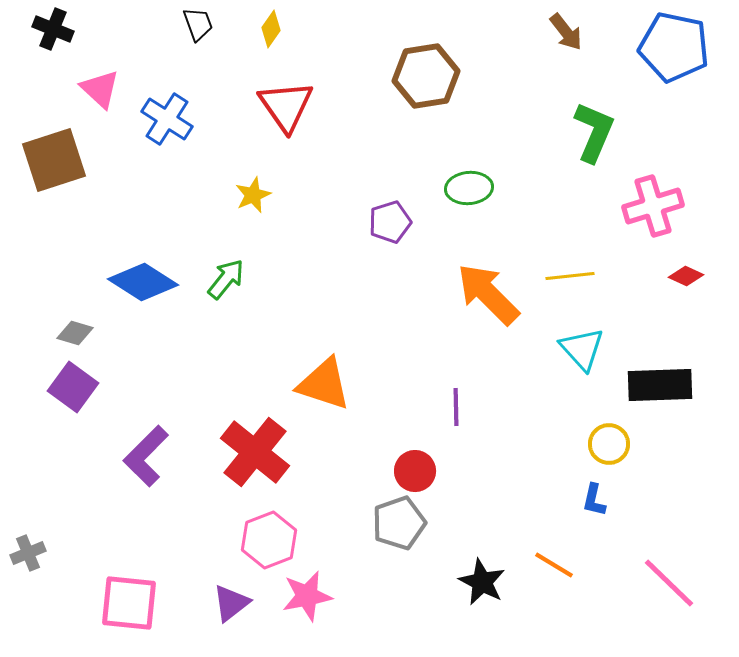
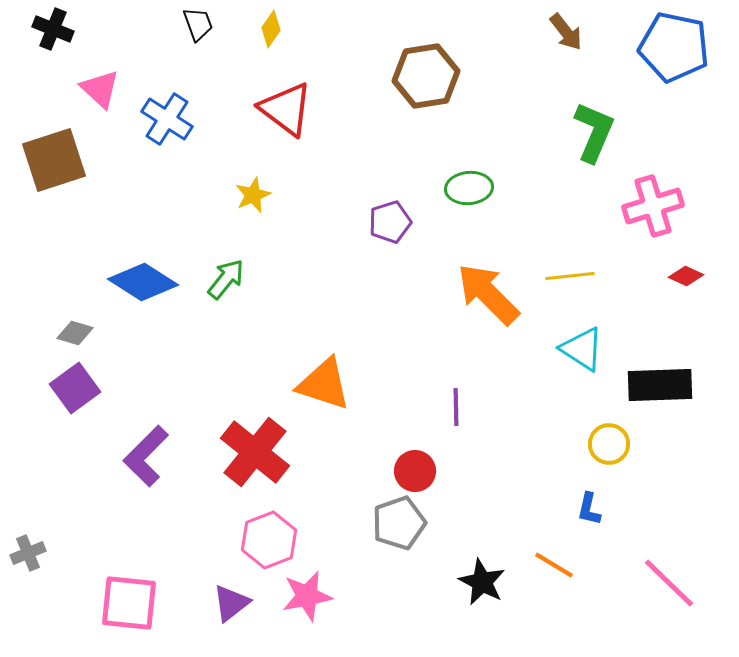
red triangle: moved 3 px down; rotated 18 degrees counterclockwise
cyan triangle: rotated 15 degrees counterclockwise
purple square: moved 2 px right, 1 px down; rotated 18 degrees clockwise
blue L-shape: moved 5 px left, 9 px down
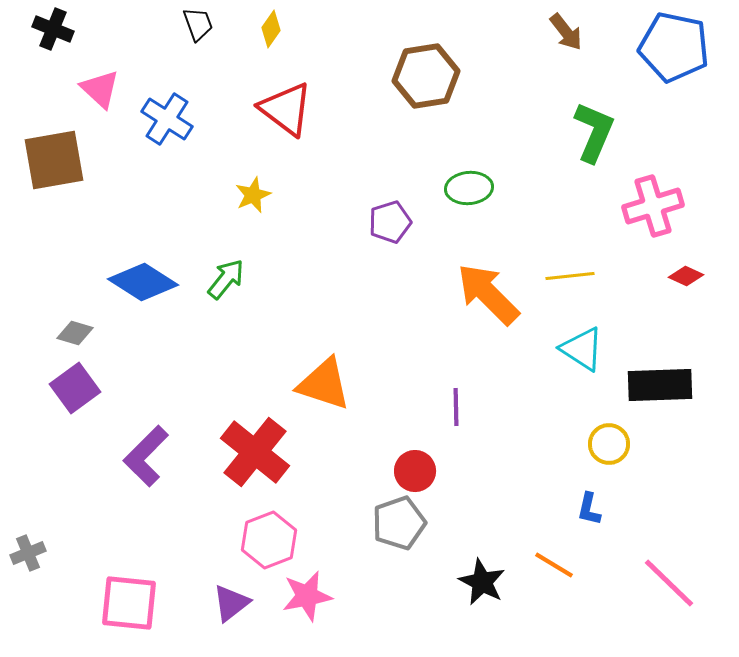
brown square: rotated 8 degrees clockwise
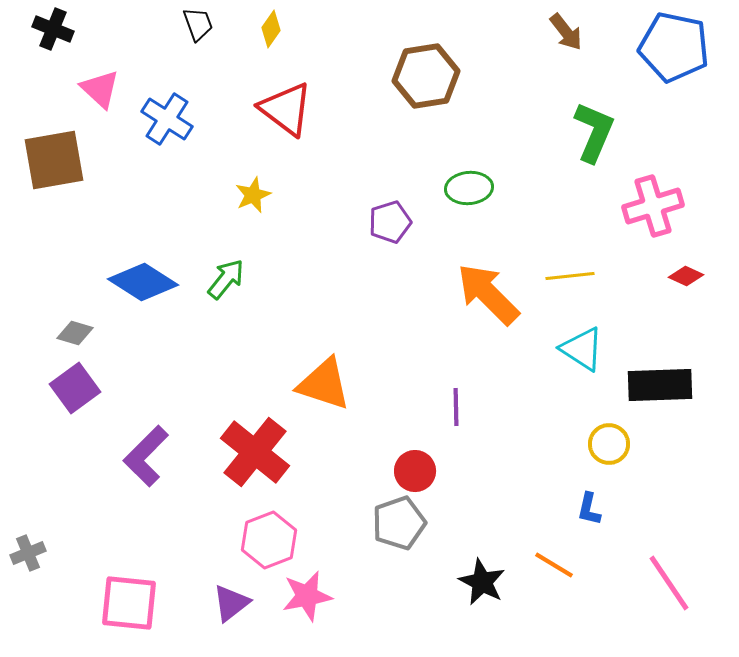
pink line: rotated 12 degrees clockwise
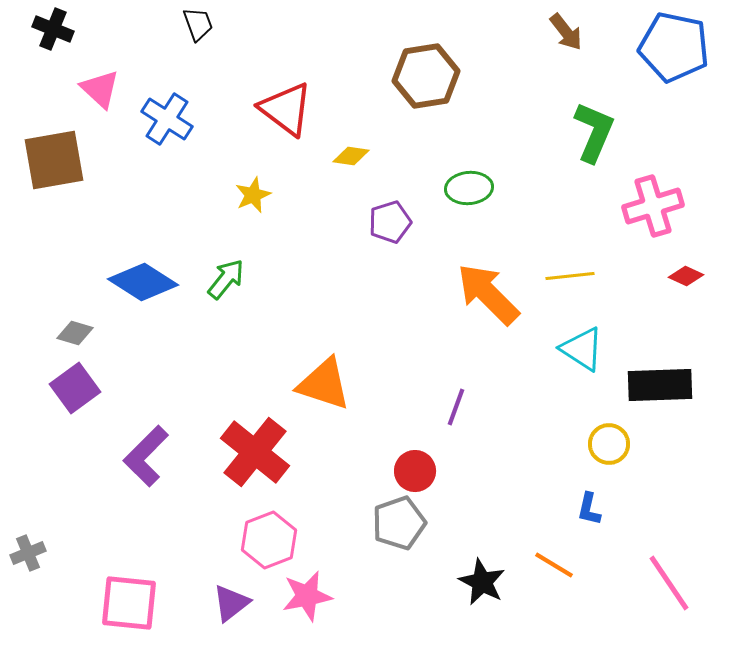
yellow diamond: moved 80 px right, 127 px down; rotated 63 degrees clockwise
purple line: rotated 21 degrees clockwise
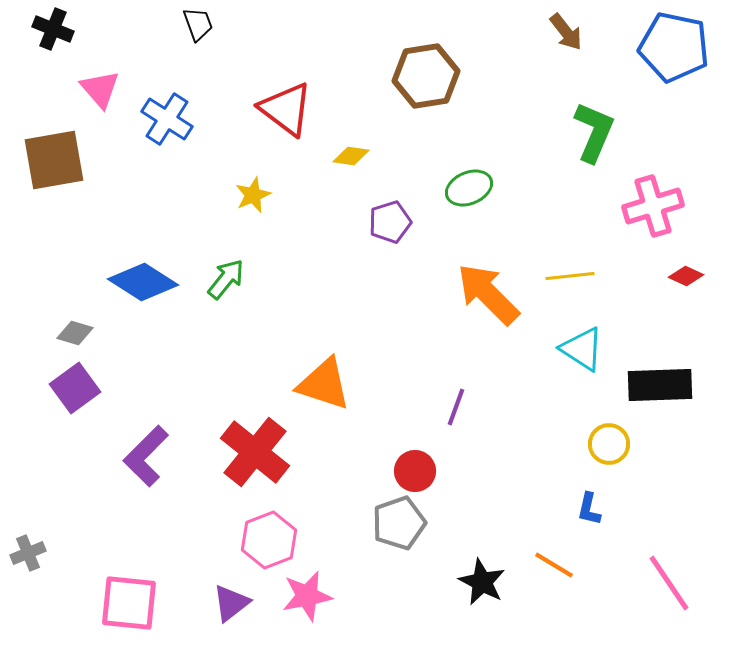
pink triangle: rotated 6 degrees clockwise
green ellipse: rotated 18 degrees counterclockwise
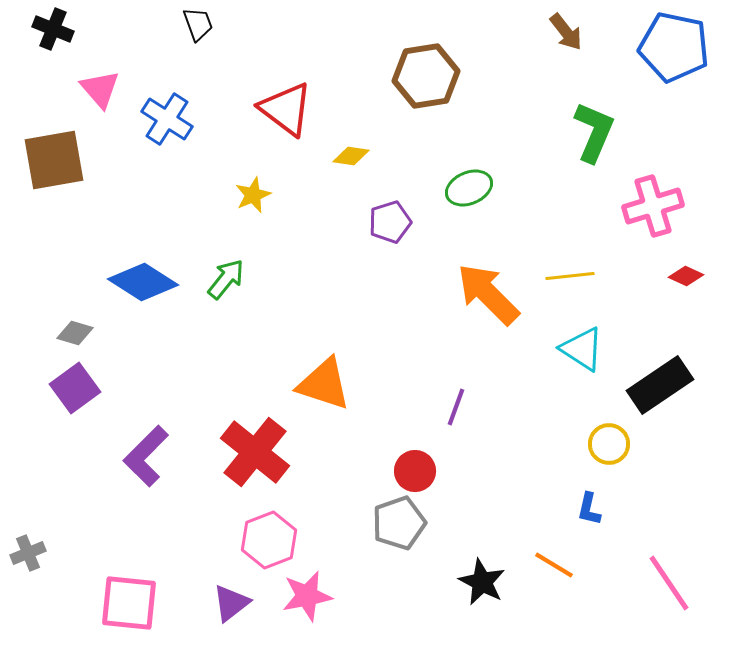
black rectangle: rotated 32 degrees counterclockwise
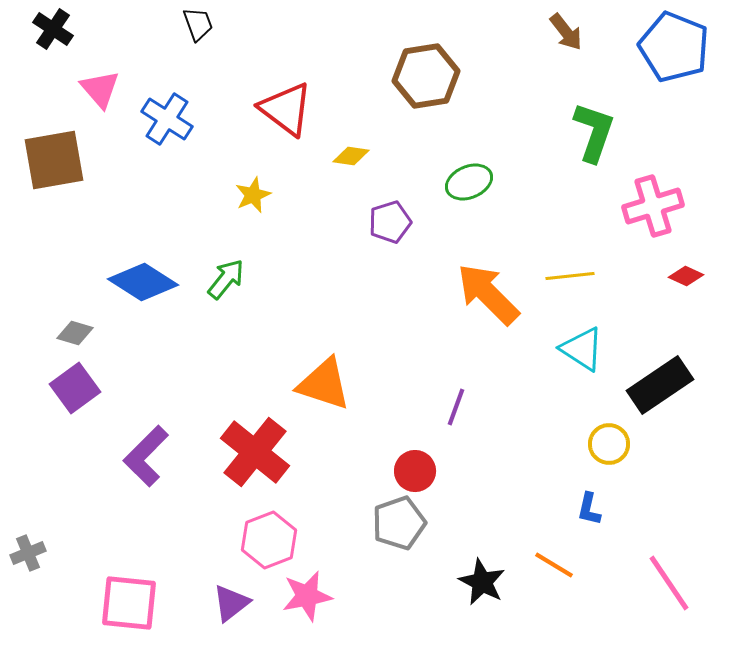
black cross: rotated 12 degrees clockwise
blue pentagon: rotated 10 degrees clockwise
green L-shape: rotated 4 degrees counterclockwise
green ellipse: moved 6 px up
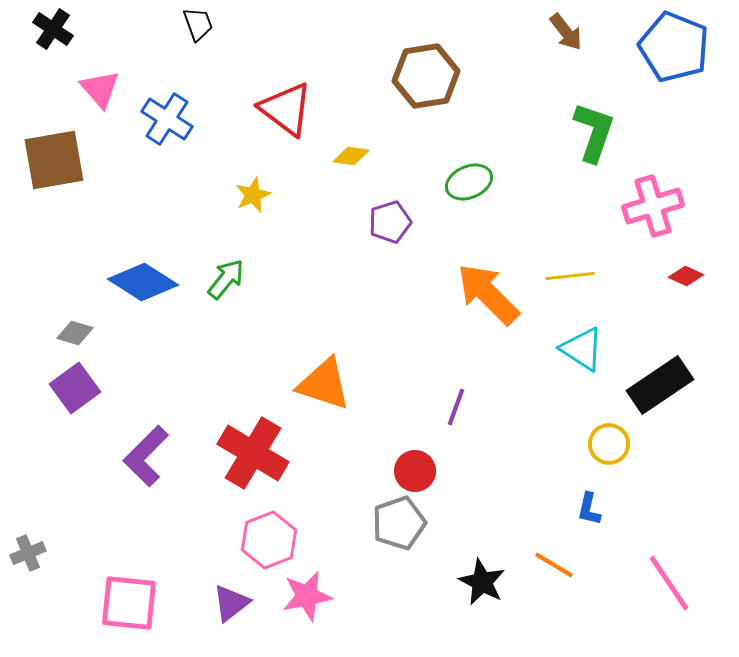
red cross: moved 2 px left, 1 px down; rotated 8 degrees counterclockwise
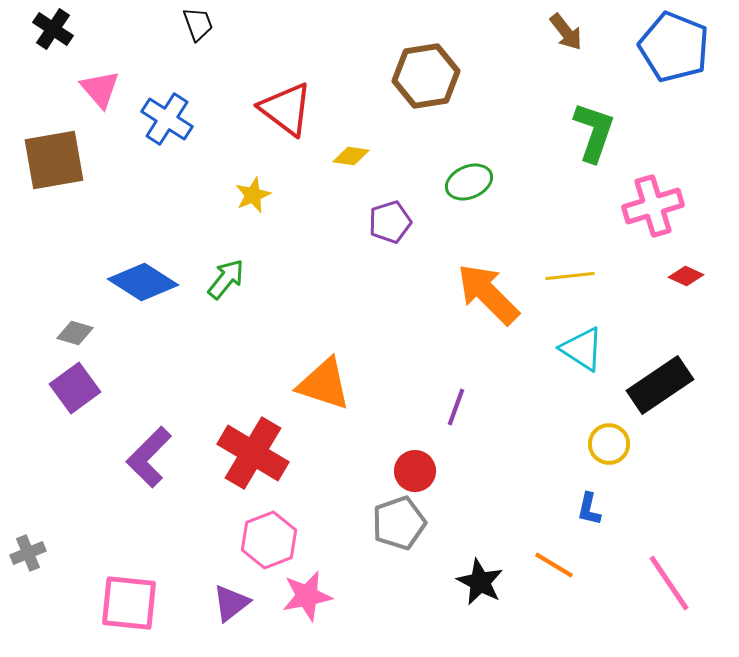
purple L-shape: moved 3 px right, 1 px down
black star: moved 2 px left
